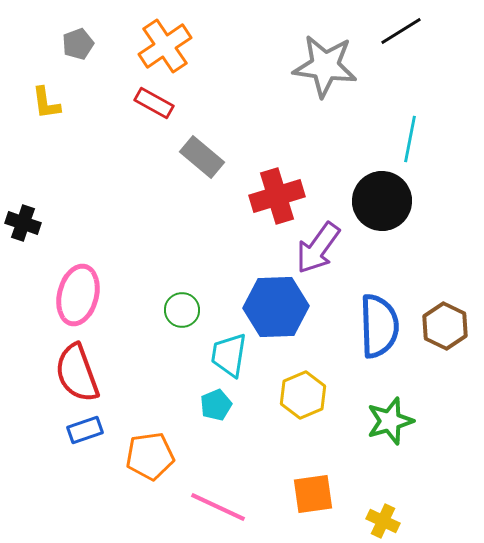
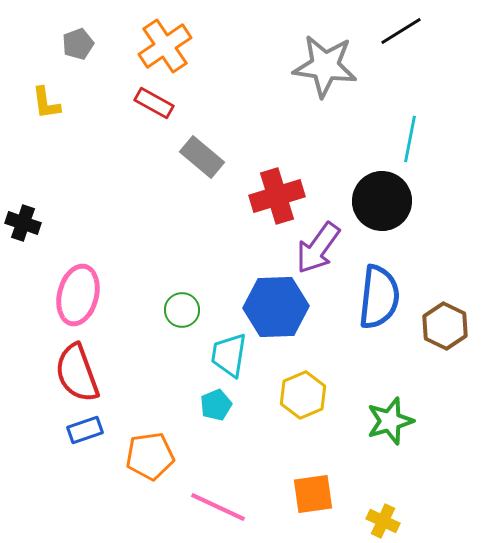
blue semicircle: moved 29 px up; rotated 8 degrees clockwise
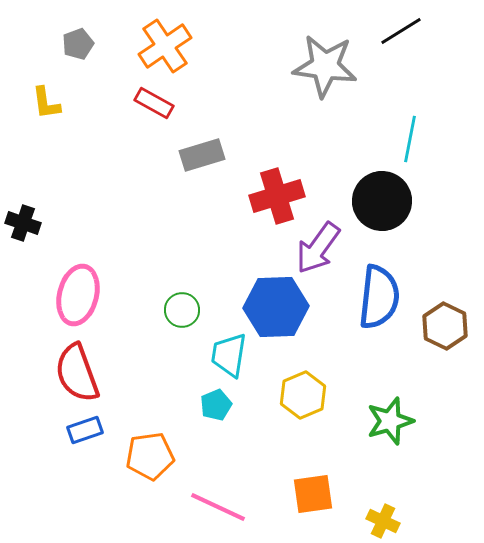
gray rectangle: moved 2 px up; rotated 57 degrees counterclockwise
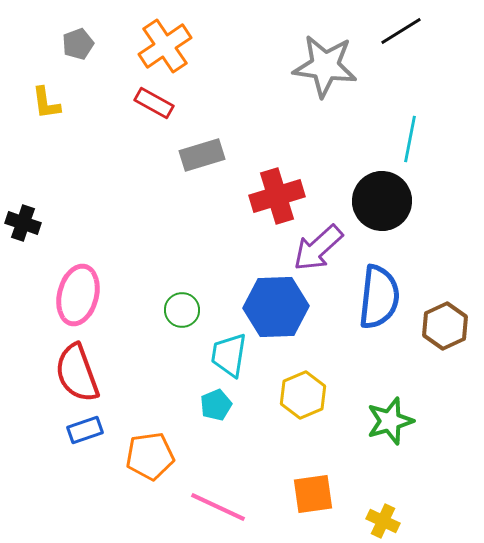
purple arrow: rotated 12 degrees clockwise
brown hexagon: rotated 9 degrees clockwise
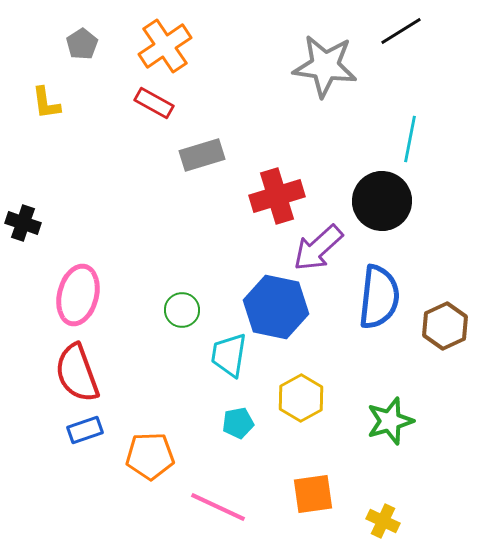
gray pentagon: moved 4 px right; rotated 12 degrees counterclockwise
blue hexagon: rotated 14 degrees clockwise
yellow hexagon: moved 2 px left, 3 px down; rotated 6 degrees counterclockwise
cyan pentagon: moved 22 px right, 18 px down; rotated 12 degrees clockwise
orange pentagon: rotated 6 degrees clockwise
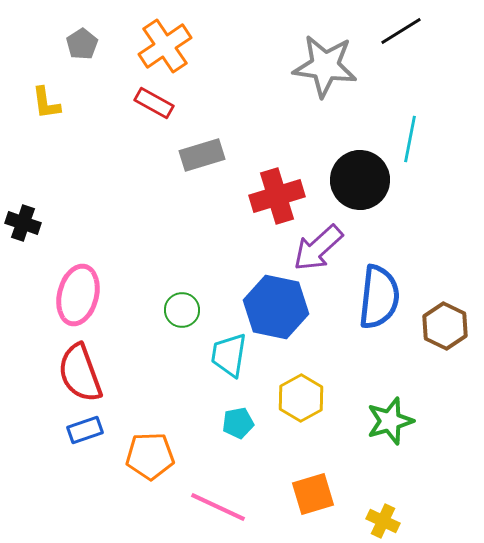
black circle: moved 22 px left, 21 px up
brown hexagon: rotated 9 degrees counterclockwise
red semicircle: moved 3 px right
orange square: rotated 9 degrees counterclockwise
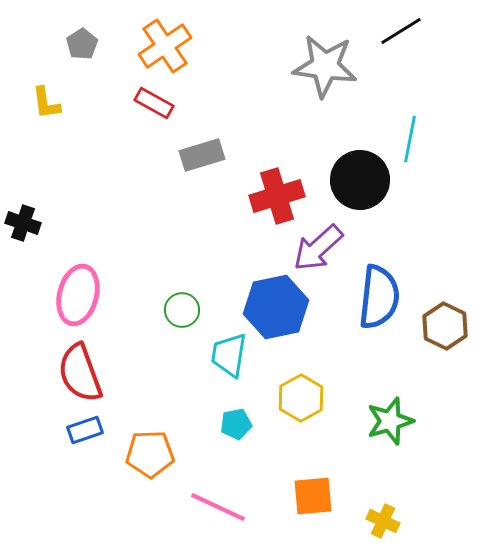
blue hexagon: rotated 24 degrees counterclockwise
cyan pentagon: moved 2 px left, 1 px down
orange pentagon: moved 2 px up
orange square: moved 2 px down; rotated 12 degrees clockwise
